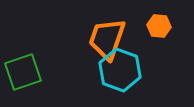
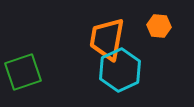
orange trapezoid: rotated 9 degrees counterclockwise
cyan hexagon: rotated 15 degrees clockwise
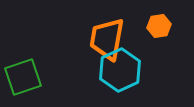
orange hexagon: rotated 15 degrees counterclockwise
green square: moved 5 px down
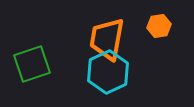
cyan hexagon: moved 12 px left, 2 px down
green square: moved 9 px right, 13 px up
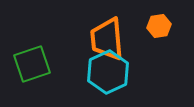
orange trapezoid: rotated 15 degrees counterclockwise
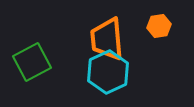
green square: moved 2 px up; rotated 9 degrees counterclockwise
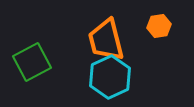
orange trapezoid: moved 1 px left, 1 px down; rotated 9 degrees counterclockwise
cyan hexagon: moved 2 px right, 5 px down
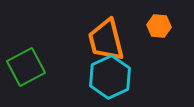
orange hexagon: rotated 15 degrees clockwise
green square: moved 6 px left, 5 px down
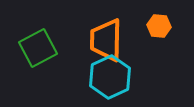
orange trapezoid: rotated 15 degrees clockwise
green square: moved 12 px right, 19 px up
